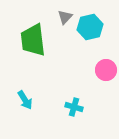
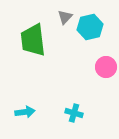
pink circle: moved 3 px up
cyan arrow: moved 12 px down; rotated 66 degrees counterclockwise
cyan cross: moved 6 px down
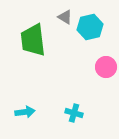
gray triangle: rotated 42 degrees counterclockwise
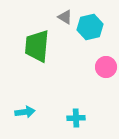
green trapezoid: moved 4 px right, 6 px down; rotated 12 degrees clockwise
cyan cross: moved 2 px right, 5 px down; rotated 18 degrees counterclockwise
